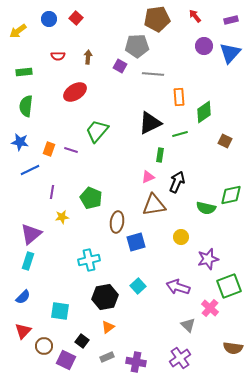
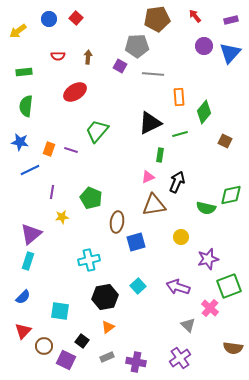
green diamond at (204, 112): rotated 15 degrees counterclockwise
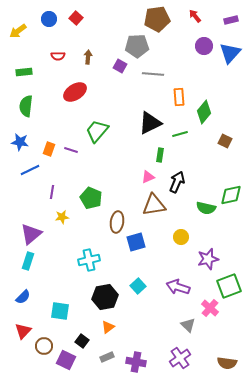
brown semicircle at (233, 348): moved 6 px left, 15 px down
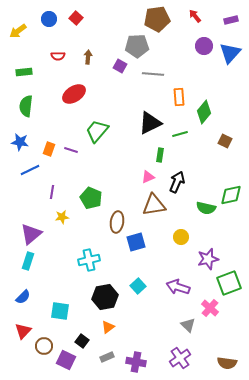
red ellipse at (75, 92): moved 1 px left, 2 px down
green square at (229, 286): moved 3 px up
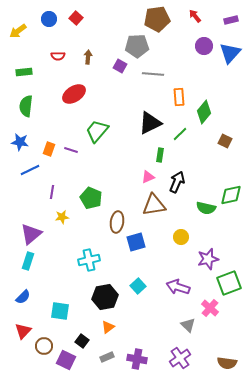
green line at (180, 134): rotated 28 degrees counterclockwise
purple cross at (136, 362): moved 1 px right, 3 px up
